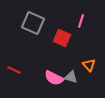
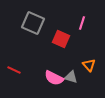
pink line: moved 1 px right, 2 px down
red square: moved 1 px left, 1 px down
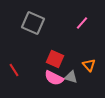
pink line: rotated 24 degrees clockwise
red square: moved 6 px left, 20 px down
red line: rotated 32 degrees clockwise
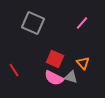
orange triangle: moved 6 px left, 2 px up
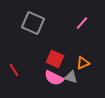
orange triangle: rotated 48 degrees clockwise
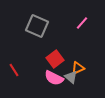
gray square: moved 4 px right, 3 px down
red square: rotated 30 degrees clockwise
orange triangle: moved 5 px left, 5 px down
gray triangle: rotated 24 degrees clockwise
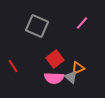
red line: moved 1 px left, 4 px up
pink semicircle: rotated 24 degrees counterclockwise
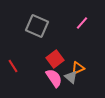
pink semicircle: rotated 126 degrees counterclockwise
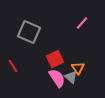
gray square: moved 8 px left, 6 px down
red square: rotated 12 degrees clockwise
orange triangle: rotated 40 degrees counterclockwise
pink semicircle: moved 3 px right
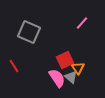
red square: moved 10 px right, 1 px down
red line: moved 1 px right
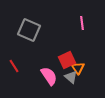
pink line: rotated 48 degrees counterclockwise
gray square: moved 2 px up
red square: moved 2 px right
pink semicircle: moved 8 px left, 2 px up
